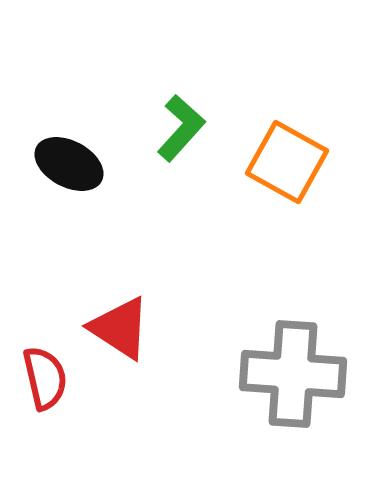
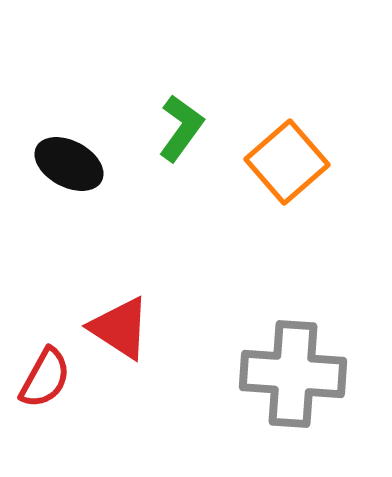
green L-shape: rotated 6 degrees counterclockwise
orange square: rotated 20 degrees clockwise
red semicircle: rotated 42 degrees clockwise
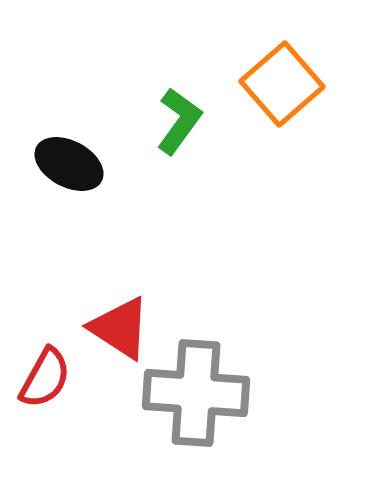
green L-shape: moved 2 px left, 7 px up
orange square: moved 5 px left, 78 px up
gray cross: moved 97 px left, 19 px down
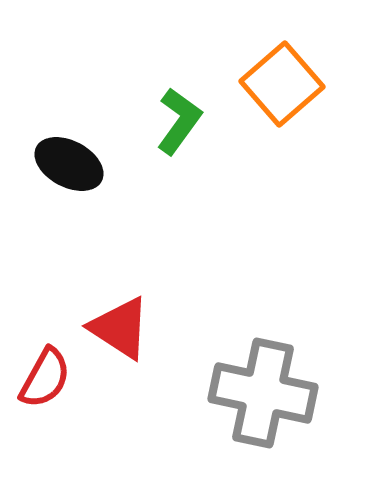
gray cross: moved 67 px right; rotated 8 degrees clockwise
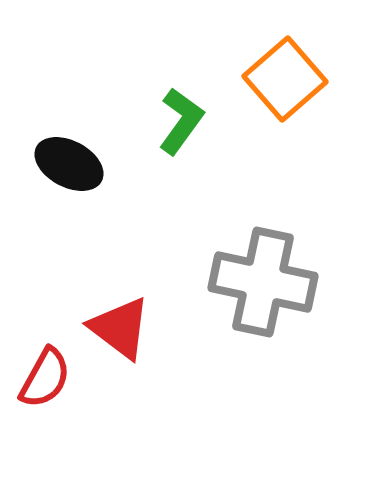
orange square: moved 3 px right, 5 px up
green L-shape: moved 2 px right
red triangle: rotated 4 degrees clockwise
gray cross: moved 111 px up
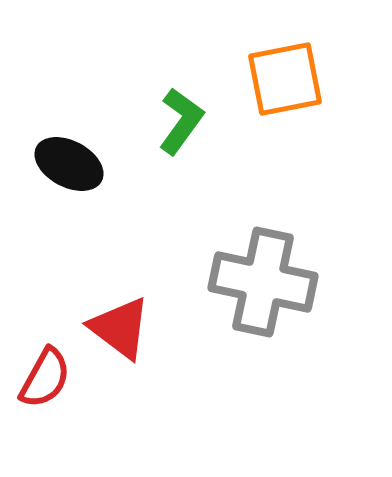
orange square: rotated 30 degrees clockwise
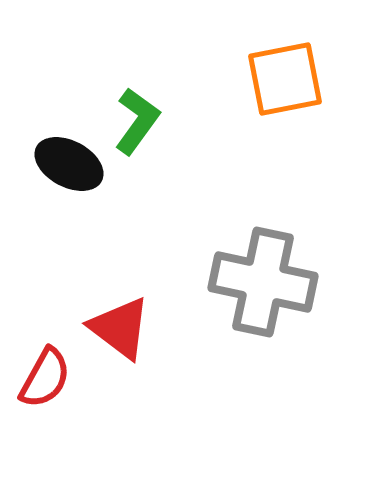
green L-shape: moved 44 px left
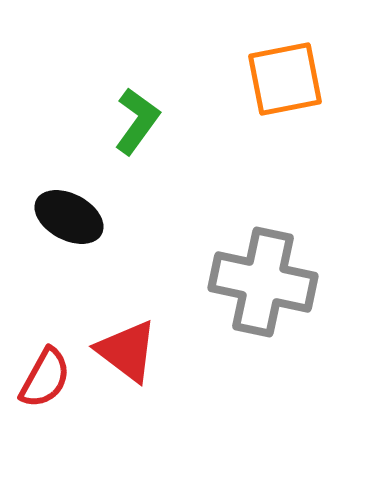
black ellipse: moved 53 px down
red triangle: moved 7 px right, 23 px down
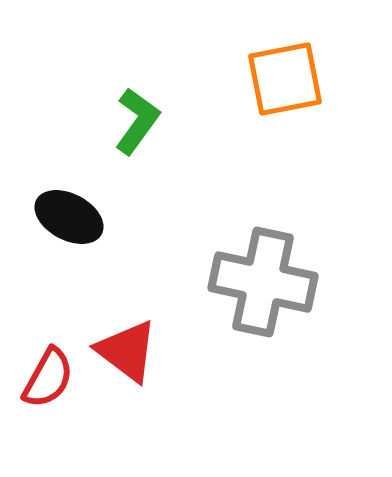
red semicircle: moved 3 px right
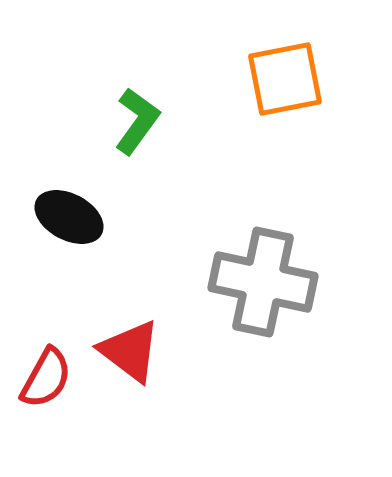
red triangle: moved 3 px right
red semicircle: moved 2 px left
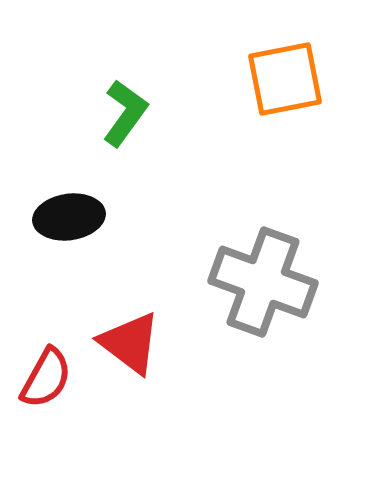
green L-shape: moved 12 px left, 8 px up
black ellipse: rotated 36 degrees counterclockwise
gray cross: rotated 8 degrees clockwise
red triangle: moved 8 px up
